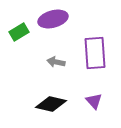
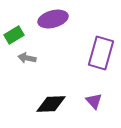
green rectangle: moved 5 px left, 3 px down
purple rectangle: moved 6 px right; rotated 20 degrees clockwise
gray arrow: moved 29 px left, 4 px up
black diamond: rotated 16 degrees counterclockwise
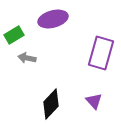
black diamond: rotated 44 degrees counterclockwise
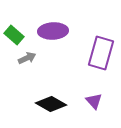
purple ellipse: moved 12 px down; rotated 12 degrees clockwise
green rectangle: rotated 72 degrees clockwise
gray arrow: rotated 144 degrees clockwise
black diamond: rotated 76 degrees clockwise
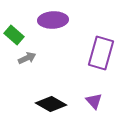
purple ellipse: moved 11 px up
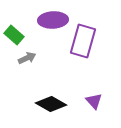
purple rectangle: moved 18 px left, 12 px up
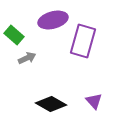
purple ellipse: rotated 12 degrees counterclockwise
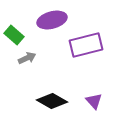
purple ellipse: moved 1 px left
purple rectangle: moved 3 px right, 4 px down; rotated 60 degrees clockwise
black diamond: moved 1 px right, 3 px up
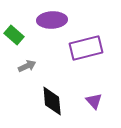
purple ellipse: rotated 12 degrees clockwise
purple rectangle: moved 3 px down
gray arrow: moved 8 px down
black diamond: rotated 56 degrees clockwise
